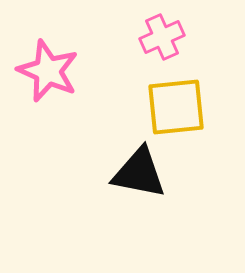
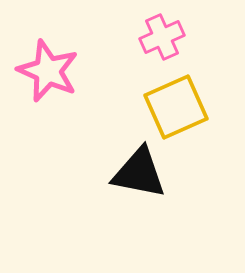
yellow square: rotated 18 degrees counterclockwise
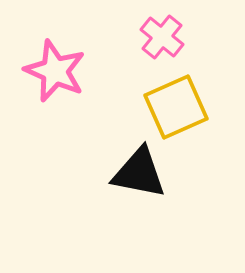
pink cross: rotated 27 degrees counterclockwise
pink star: moved 7 px right
